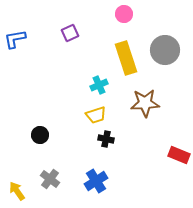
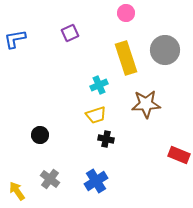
pink circle: moved 2 px right, 1 px up
brown star: moved 1 px right, 1 px down
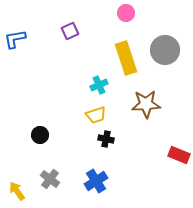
purple square: moved 2 px up
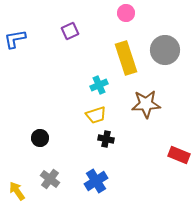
black circle: moved 3 px down
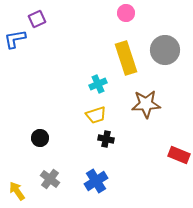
purple square: moved 33 px left, 12 px up
cyan cross: moved 1 px left, 1 px up
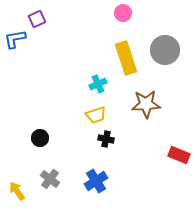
pink circle: moved 3 px left
